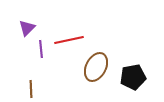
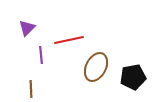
purple line: moved 6 px down
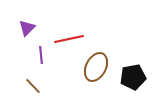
red line: moved 1 px up
brown line: moved 2 px right, 3 px up; rotated 42 degrees counterclockwise
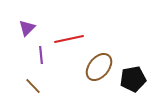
brown ellipse: moved 3 px right; rotated 12 degrees clockwise
black pentagon: moved 2 px down
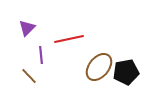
black pentagon: moved 7 px left, 7 px up
brown line: moved 4 px left, 10 px up
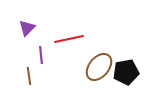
brown line: rotated 36 degrees clockwise
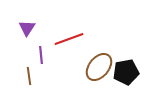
purple triangle: rotated 12 degrees counterclockwise
red line: rotated 8 degrees counterclockwise
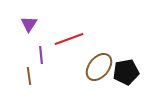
purple triangle: moved 2 px right, 4 px up
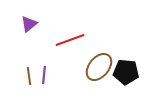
purple triangle: rotated 18 degrees clockwise
red line: moved 1 px right, 1 px down
purple line: moved 3 px right, 20 px down; rotated 12 degrees clockwise
black pentagon: rotated 15 degrees clockwise
